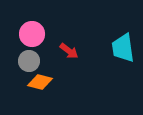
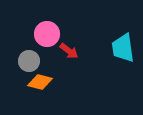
pink circle: moved 15 px right
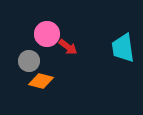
red arrow: moved 1 px left, 4 px up
orange diamond: moved 1 px right, 1 px up
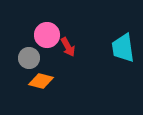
pink circle: moved 1 px down
red arrow: rotated 24 degrees clockwise
gray circle: moved 3 px up
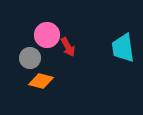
gray circle: moved 1 px right
